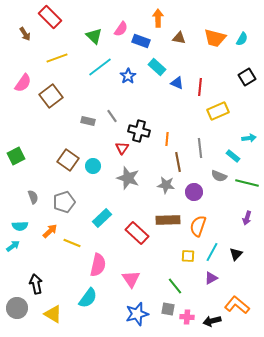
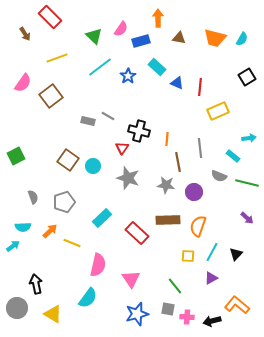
blue rectangle at (141, 41): rotated 36 degrees counterclockwise
gray line at (112, 116): moved 4 px left; rotated 24 degrees counterclockwise
purple arrow at (247, 218): rotated 64 degrees counterclockwise
cyan semicircle at (20, 226): moved 3 px right, 1 px down
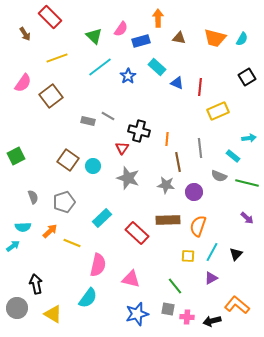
pink triangle at (131, 279): rotated 42 degrees counterclockwise
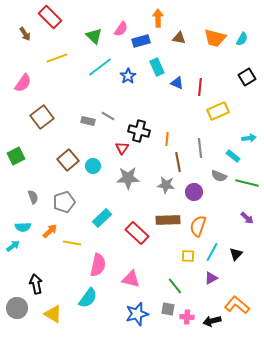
cyan rectangle at (157, 67): rotated 24 degrees clockwise
brown square at (51, 96): moved 9 px left, 21 px down
brown square at (68, 160): rotated 15 degrees clockwise
gray star at (128, 178): rotated 20 degrees counterclockwise
yellow line at (72, 243): rotated 12 degrees counterclockwise
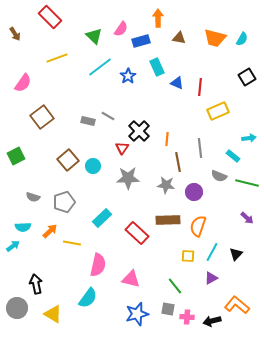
brown arrow at (25, 34): moved 10 px left
black cross at (139, 131): rotated 30 degrees clockwise
gray semicircle at (33, 197): rotated 128 degrees clockwise
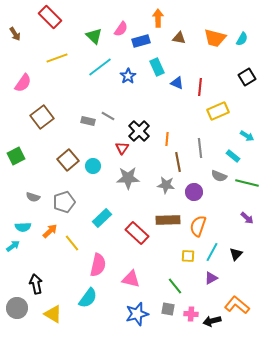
cyan arrow at (249, 138): moved 2 px left, 2 px up; rotated 40 degrees clockwise
yellow line at (72, 243): rotated 42 degrees clockwise
pink cross at (187, 317): moved 4 px right, 3 px up
